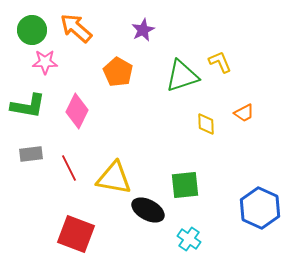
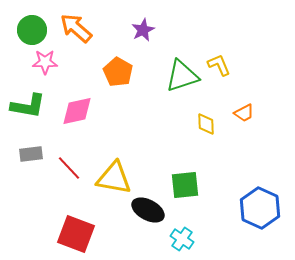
yellow L-shape: moved 1 px left, 3 px down
pink diamond: rotated 52 degrees clockwise
red line: rotated 16 degrees counterclockwise
cyan cross: moved 7 px left
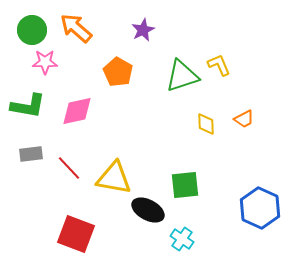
orange trapezoid: moved 6 px down
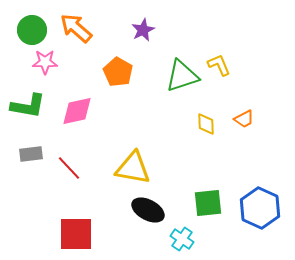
yellow triangle: moved 19 px right, 10 px up
green square: moved 23 px right, 18 px down
red square: rotated 21 degrees counterclockwise
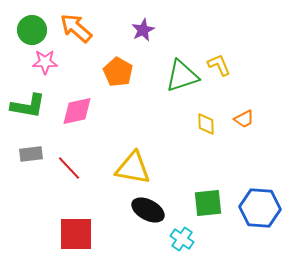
blue hexagon: rotated 21 degrees counterclockwise
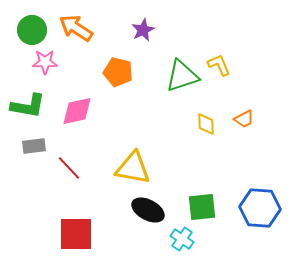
orange arrow: rotated 8 degrees counterclockwise
orange pentagon: rotated 16 degrees counterclockwise
gray rectangle: moved 3 px right, 8 px up
green square: moved 6 px left, 4 px down
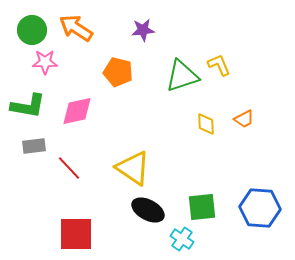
purple star: rotated 20 degrees clockwise
yellow triangle: rotated 24 degrees clockwise
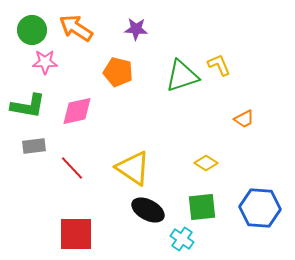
purple star: moved 7 px left, 1 px up; rotated 10 degrees clockwise
yellow diamond: moved 39 px down; rotated 55 degrees counterclockwise
red line: moved 3 px right
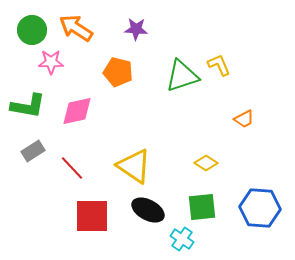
pink star: moved 6 px right
gray rectangle: moved 1 px left, 5 px down; rotated 25 degrees counterclockwise
yellow triangle: moved 1 px right, 2 px up
red square: moved 16 px right, 18 px up
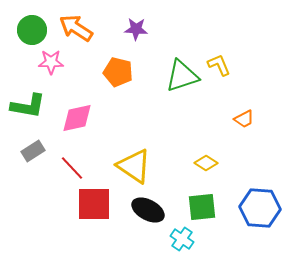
pink diamond: moved 7 px down
red square: moved 2 px right, 12 px up
